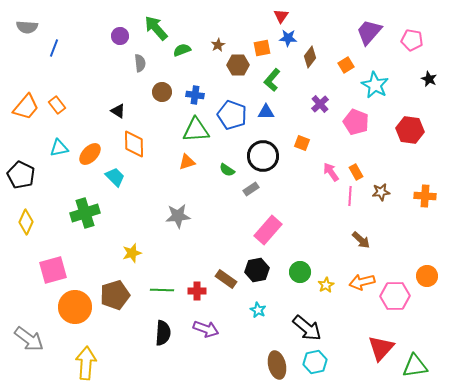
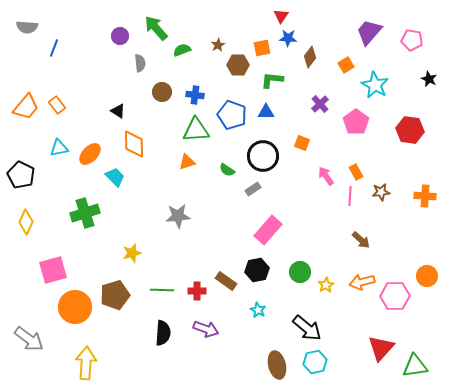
green L-shape at (272, 80): rotated 55 degrees clockwise
pink pentagon at (356, 122): rotated 15 degrees clockwise
pink arrow at (331, 172): moved 5 px left, 4 px down
gray rectangle at (251, 189): moved 2 px right
brown rectangle at (226, 279): moved 2 px down
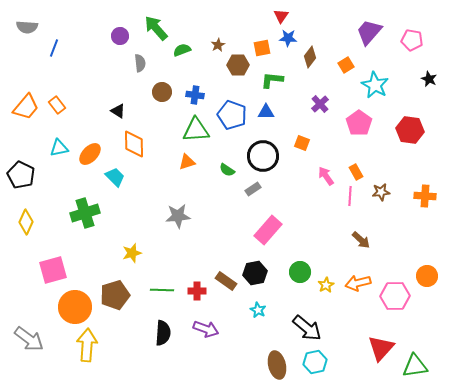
pink pentagon at (356, 122): moved 3 px right, 1 px down
black hexagon at (257, 270): moved 2 px left, 3 px down
orange arrow at (362, 282): moved 4 px left, 1 px down
yellow arrow at (86, 363): moved 1 px right, 18 px up
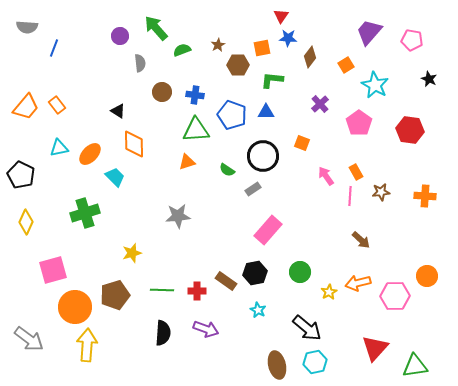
yellow star at (326, 285): moved 3 px right, 7 px down
red triangle at (381, 348): moved 6 px left
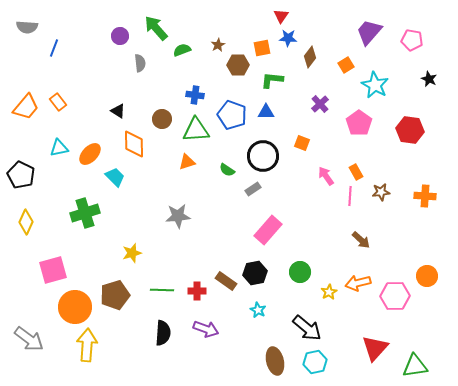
brown circle at (162, 92): moved 27 px down
orange rectangle at (57, 105): moved 1 px right, 3 px up
brown ellipse at (277, 365): moved 2 px left, 4 px up
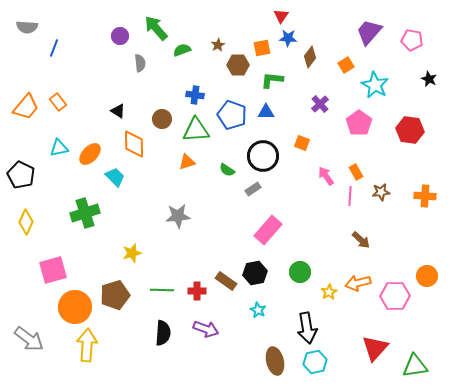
black arrow at (307, 328): rotated 40 degrees clockwise
